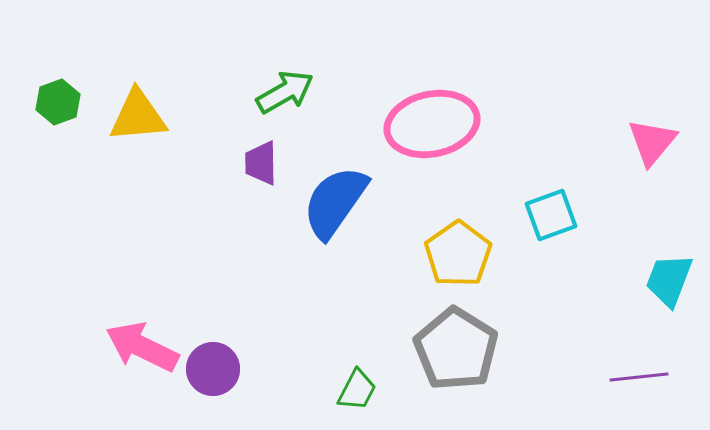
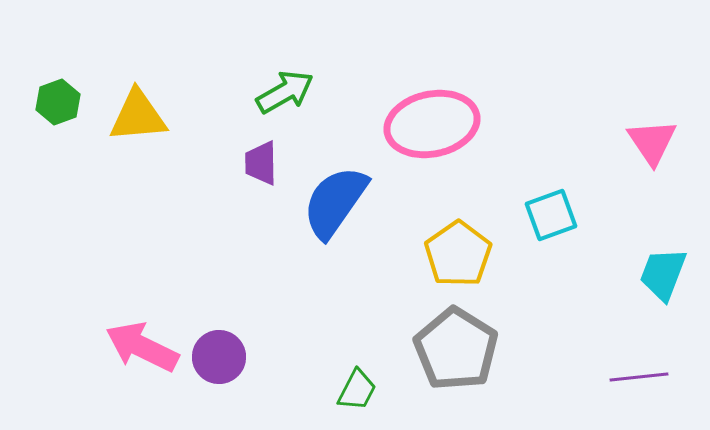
pink triangle: rotated 14 degrees counterclockwise
cyan trapezoid: moved 6 px left, 6 px up
purple circle: moved 6 px right, 12 px up
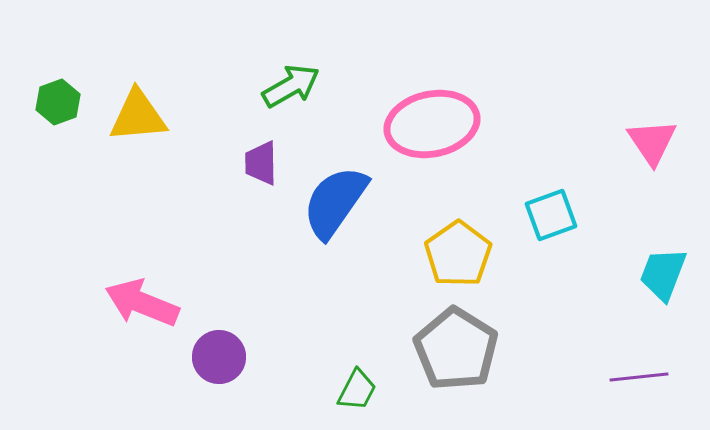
green arrow: moved 6 px right, 6 px up
pink arrow: moved 44 px up; rotated 4 degrees counterclockwise
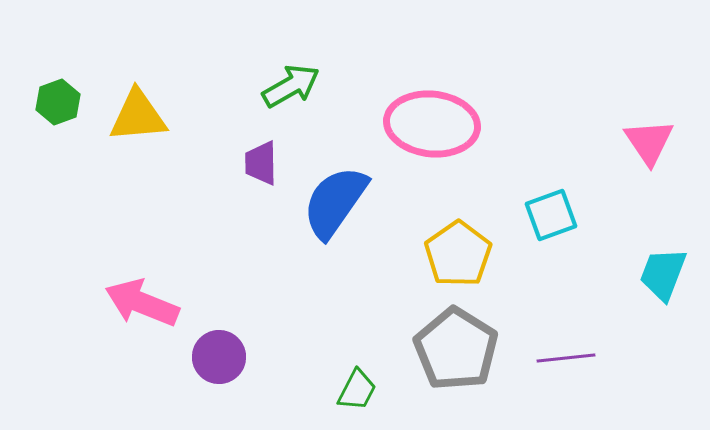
pink ellipse: rotated 18 degrees clockwise
pink triangle: moved 3 px left
purple line: moved 73 px left, 19 px up
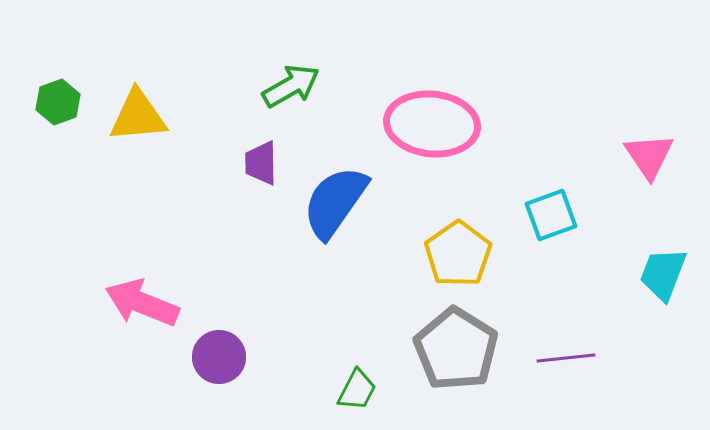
pink triangle: moved 14 px down
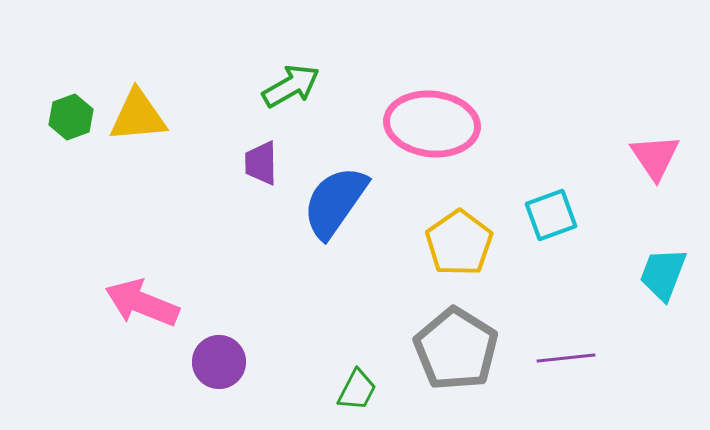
green hexagon: moved 13 px right, 15 px down
pink triangle: moved 6 px right, 1 px down
yellow pentagon: moved 1 px right, 11 px up
purple circle: moved 5 px down
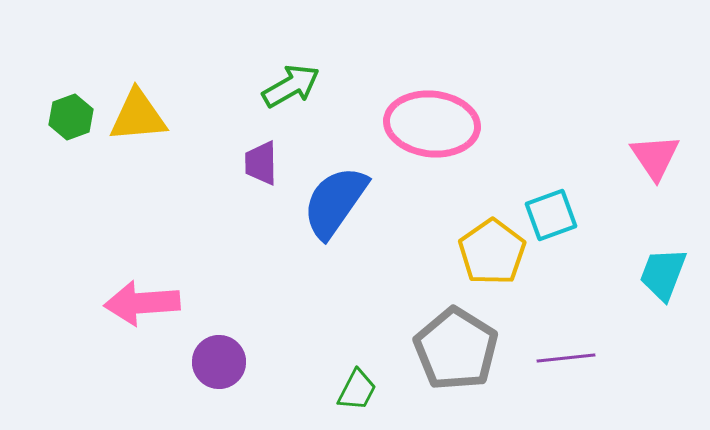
yellow pentagon: moved 33 px right, 9 px down
pink arrow: rotated 26 degrees counterclockwise
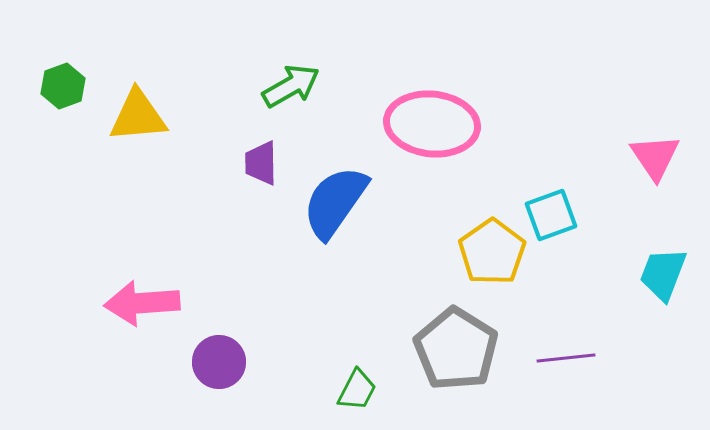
green hexagon: moved 8 px left, 31 px up
